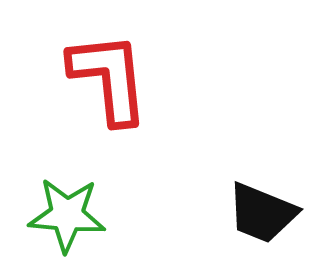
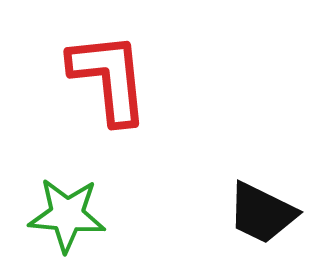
black trapezoid: rotated 4 degrees clockwise
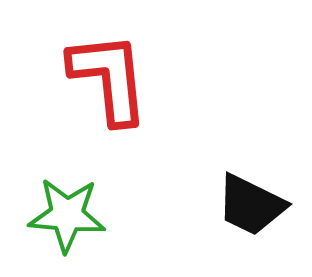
black trapezoid: moved 11 px left, 8 px up
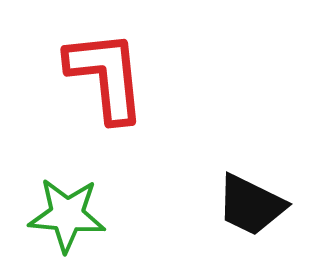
red L-shape: moved 3 px left, 2 px up
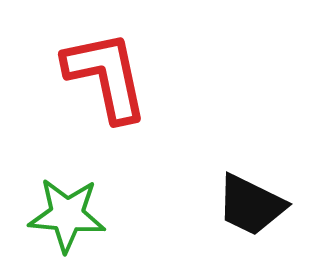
red L-shape: rotated 6 degrees counterclockwise
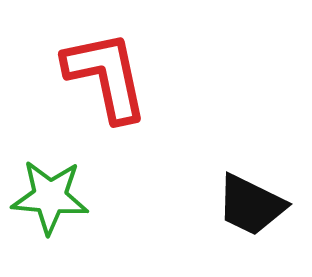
green star: moved 17 px left, 18 px up
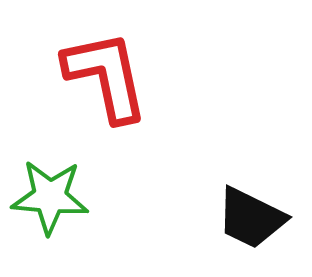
black trapezoid: moved 13 px down
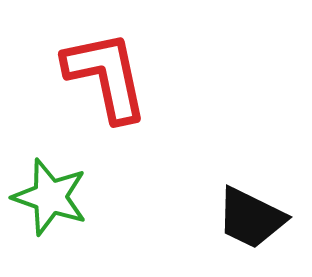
green star: rotated 14 degrees clockwise
